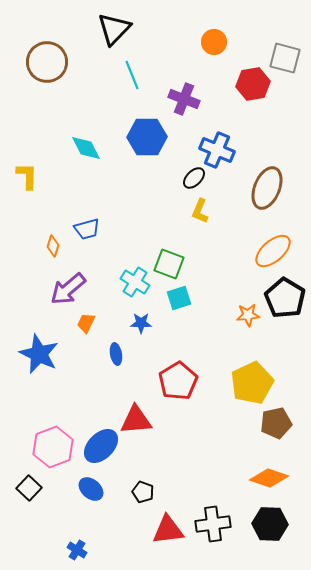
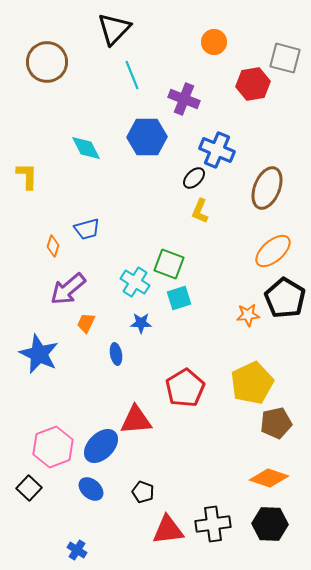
red pentagon at (178, 381): moved 7 px right, 7 px down
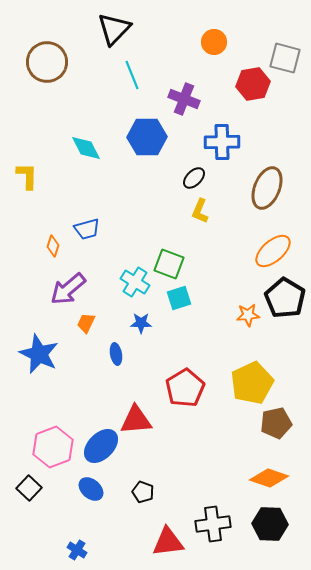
blue cross at (217, 150): moved 5 px right, 8 px up; rotated 24 degrees counterclockwise
red triangle at (168, 530): moved 12 px down
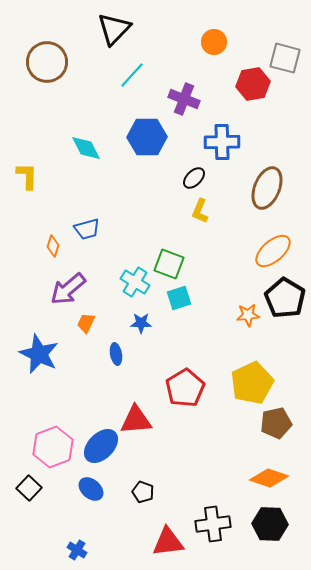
cyan line at (132, 75): rotated 64 degrees clockwise
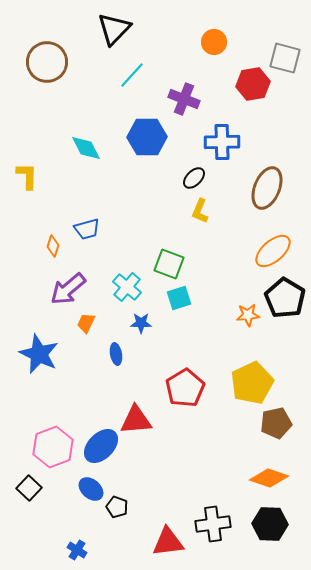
cyan cross at (135, 282): moved 8 px left, 5 px down; rotated 8 degrees clockwise
black pentagon at (143, 492): moved 26 px left, 15 px down
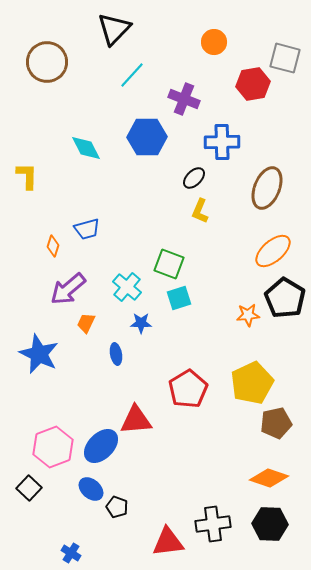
red pentagon at (185, 388): moved 3 px right, 1 px down
blue cross at (77, 550): moved 6 px left, 3 px down
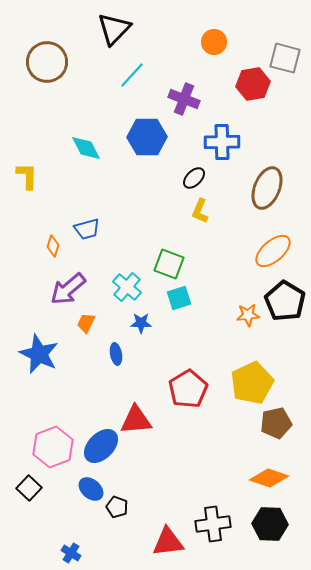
black pentagon at (285, 298): moved 3 px down
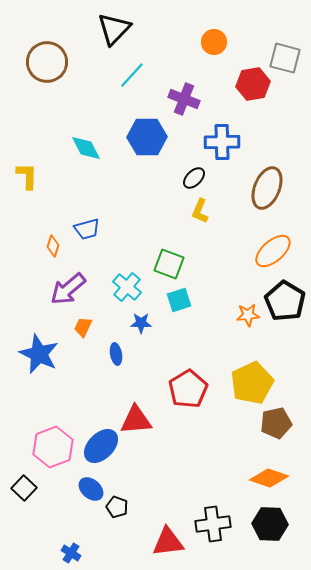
cyan square at (179, 298): moved 2 px down
orange trapezoid at (86, 323): moved 3 px left, 4 px down
black square at (29, 488): moved 5 px left
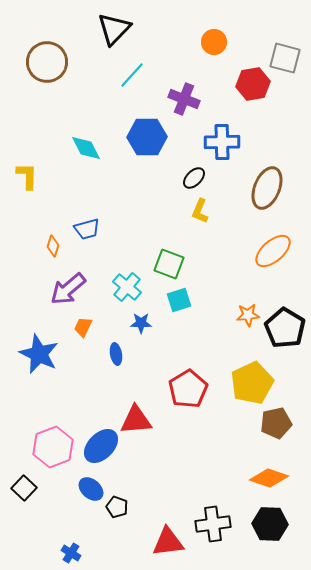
black pentagon at (285, 301): moved 27 px down
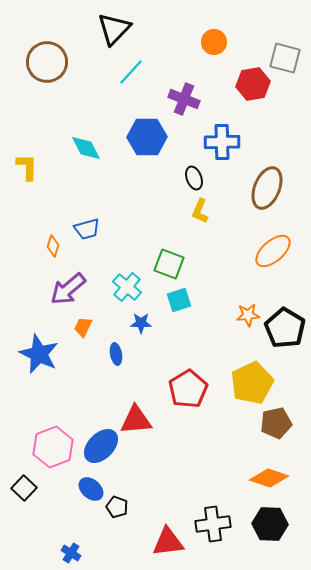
cyan line at (132, 75): moved 1 px left, 3 px up
yellow L-shape at (27, 176): moved 9 px up
black ellipse at (194, 178): rotated 65 degrees counterclockwise
